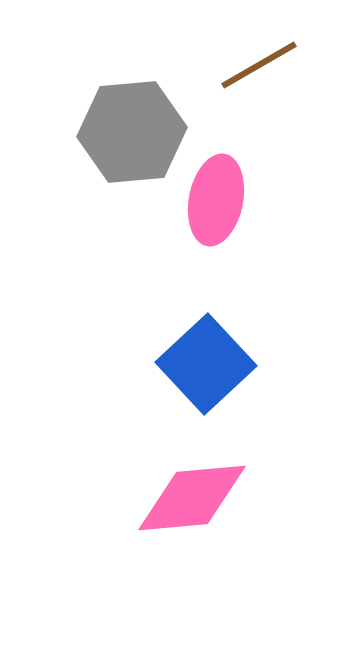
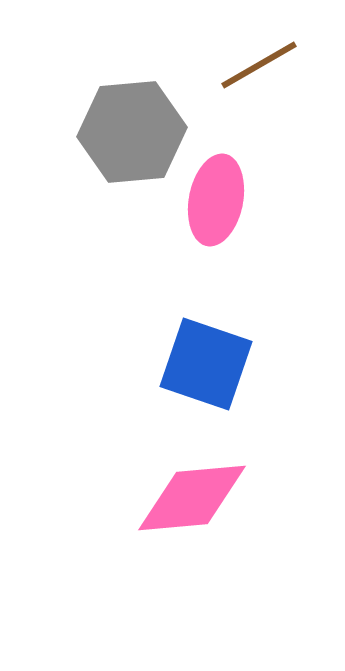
blue square: rotated 28 degrees counterclockwise
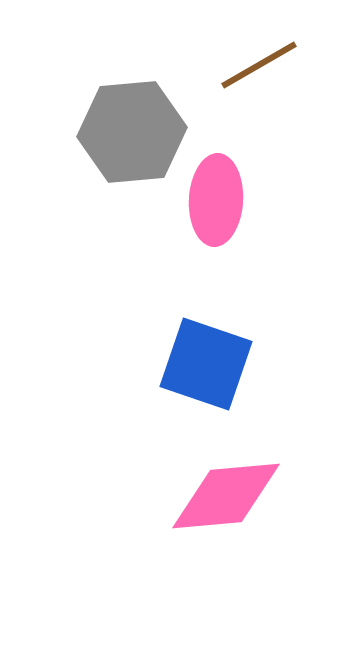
pink ellipse: rotated 8 degrees counterclockwise
pink diamond: moved 34 px right, 2 px up
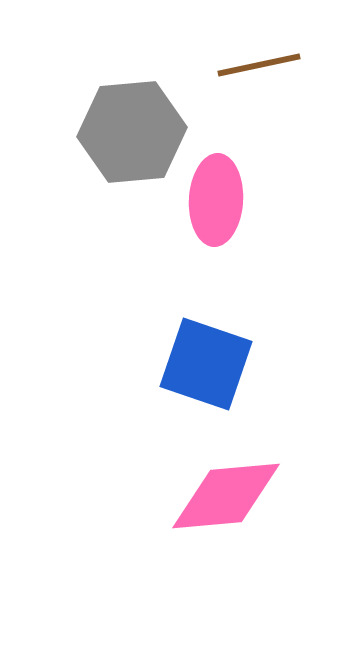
brown line: rotated 18 degrees clockwise
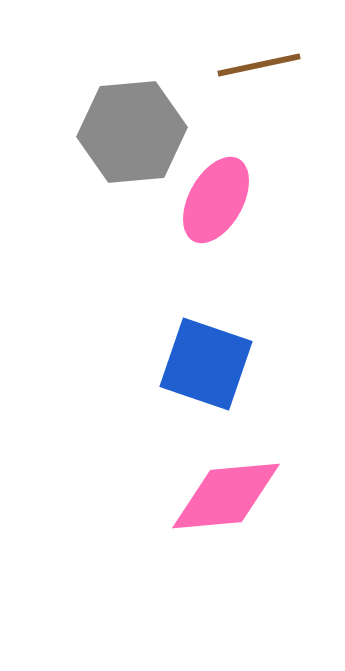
pink ellipse: rotated 26 degrees clockwise
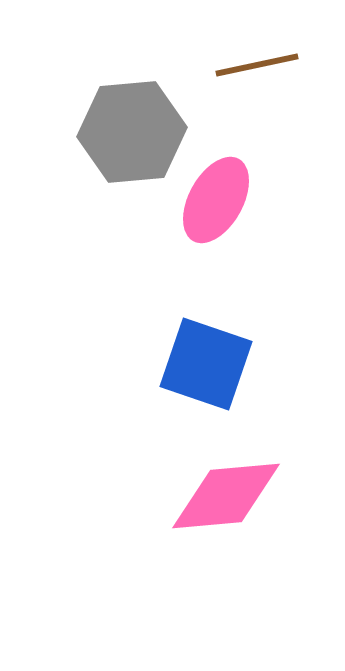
brown line: moved 2 px left
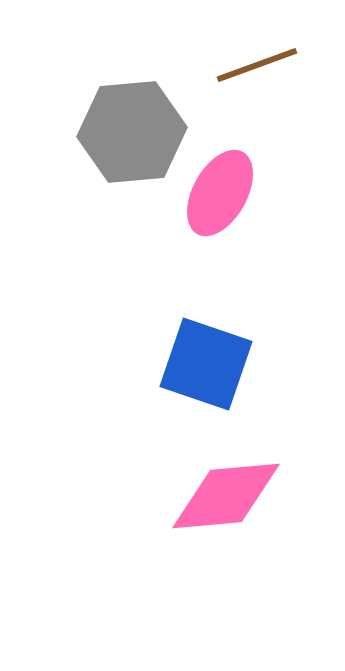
brown line: rotated 8 degrees counterclockwise
pink ellipse: moved 4 px right, 7 px up
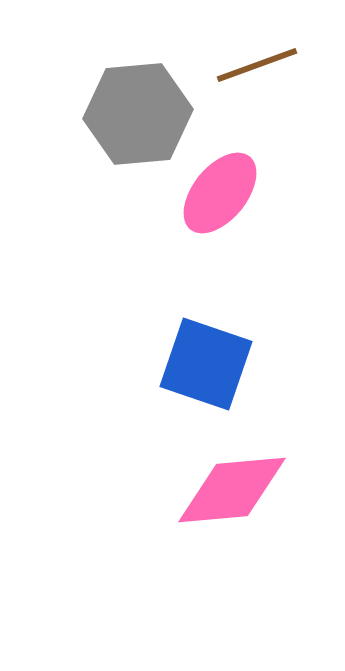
gray hexagon: moved 6 px right, 18 px up
pink ellipse: rotated 10 degrees clockwise
pink diamond: moved 6 px right, 6 px up
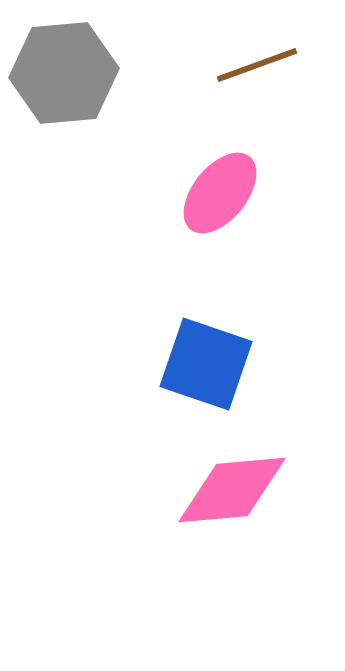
gray hexagon: moved 74 px left, 41 px up
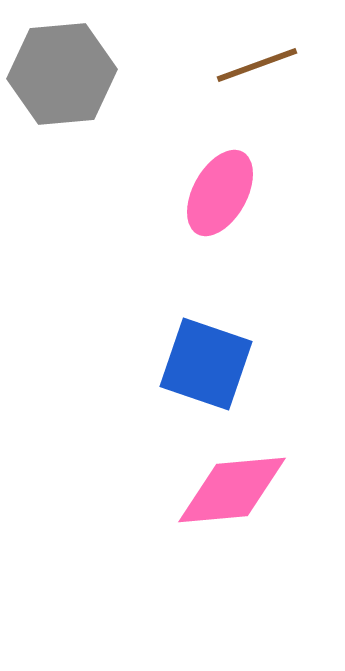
gray hexagon: moved 2 px left, 1 px down
pink ellipse: rotated 10 degrees counterclockwise
